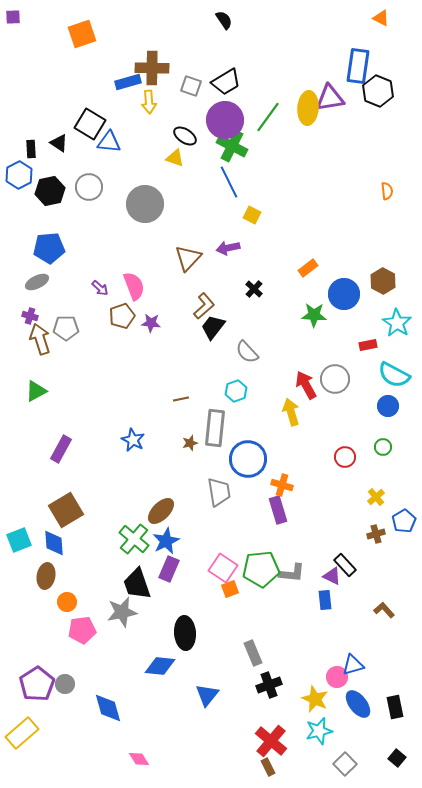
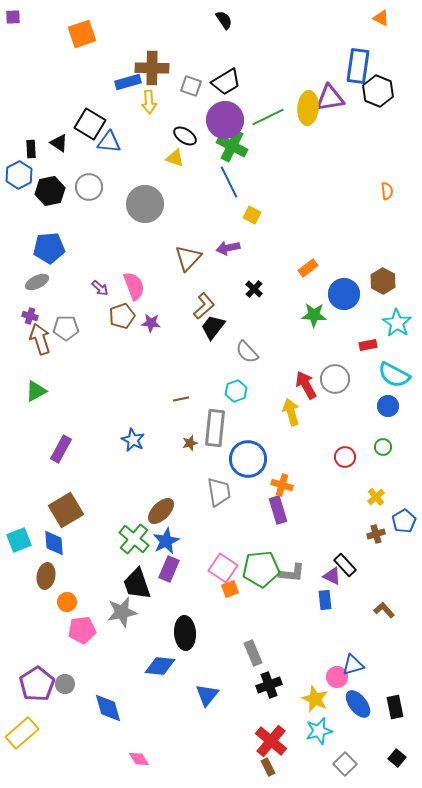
green line at (268, 117): rotated 28 degrees clockwise
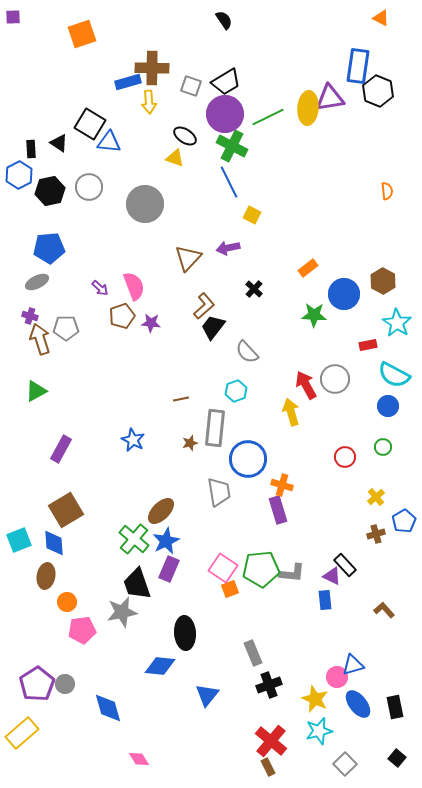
purple circle at (225, 120): moved 6 px up
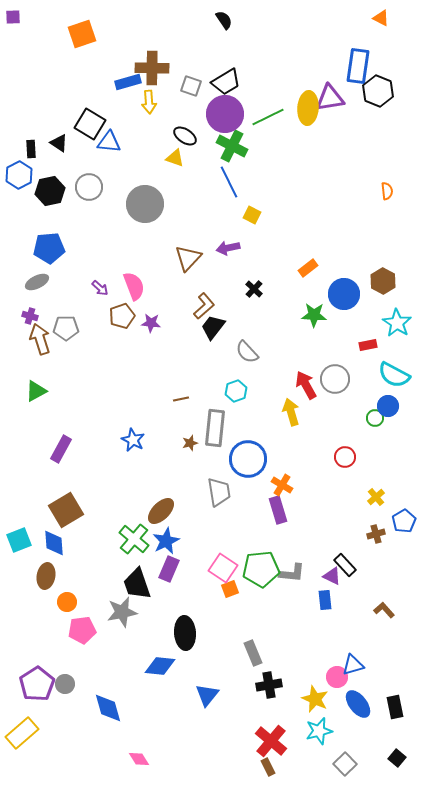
green circle at (383, 447): moved 8 px left, 29 px up
orange cross at (282, 485): rotated 15 degrees clockwise
black cross at (269, 685): rotated 10 degrees clockwise
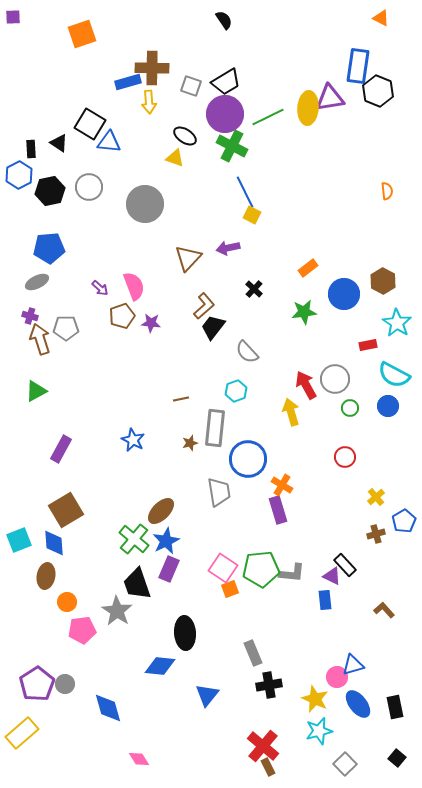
blue line at (229, 182): moved 16 px right, 10 px down
green star at (314, 315): moved 10 px left, 3 px up; rotated 10 degrees counterclockwise
green circle at (375, 418): moved 25 px left, 10 px up
gray star at (122, 612): moved 5 px left, 1 px up; rotated 28 degrees counterclockwise
red cross at (271, 741): moved 8 px left, 5 px down
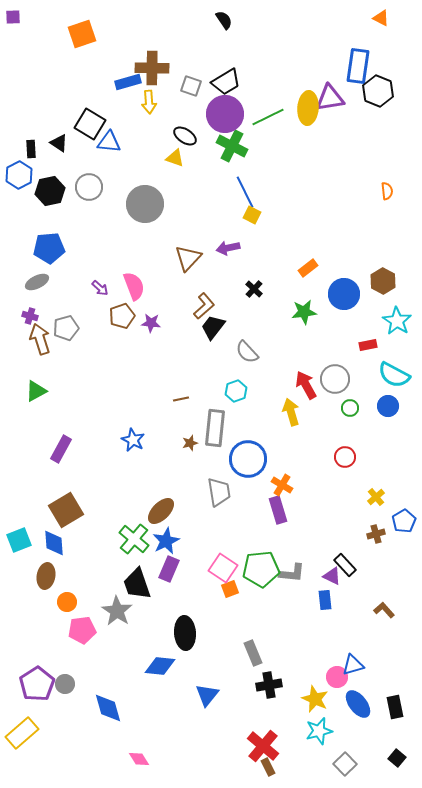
cyan star at (397, 323): moved 2 px up
gray pentagon at (66, 328): rotated 15 degrees counterclockwise
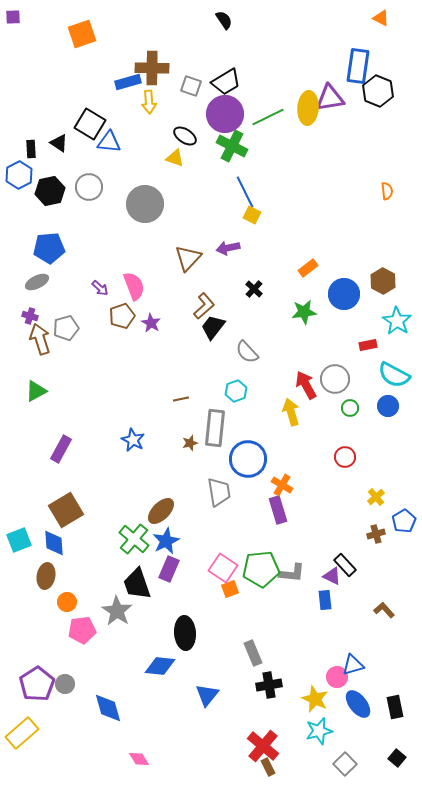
purple star at (151, 323): rotated 24 degrees clockwise
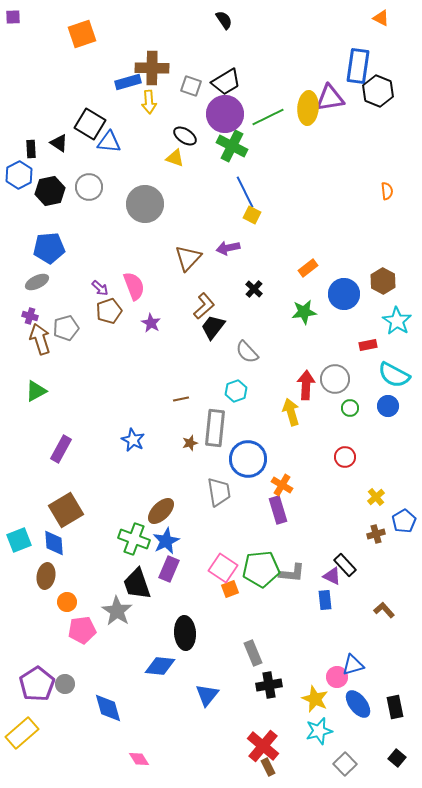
brown pentagon at (122, 316): moved 13 px left, 5 px up
red arrow at (306, 385): rotated 32 degrees clockwise
green cross at (134, 539): rotated 20 degrees counterclockwise
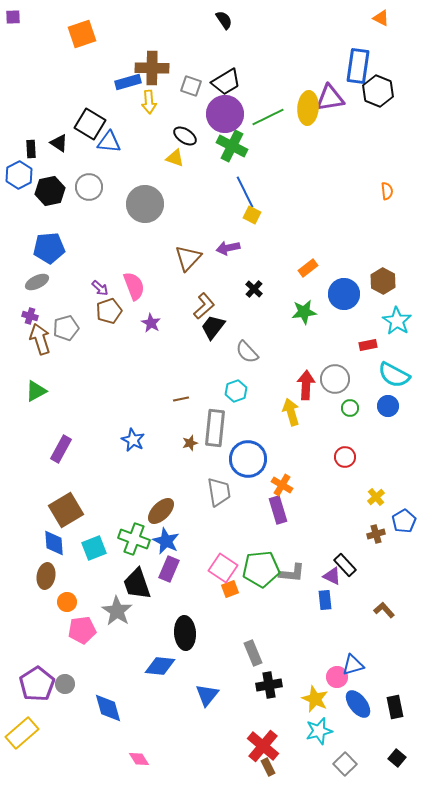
cyan square at (19, 540): moved 75 px right, 8 px down
blue star at (166, 541): rotated 20 degrees counterclockwise
